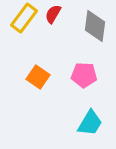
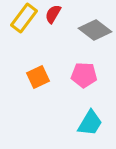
gray diamond: moved 4 px down; rotated 60 degrees counterclockwise
orange square: rotated 30 degrees clockwise
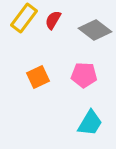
red semicircle: moved 6 px down
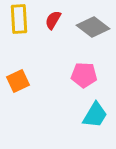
yellow rectangle: moved 5 px left, 1 px down; rotated 40 degrees counterclockwise
gray diamond: moved 2 px left, 3 px up
orange square: moved 20 px left, 4 px down
cyan trapezoid: moved 5 px right, 8 px up
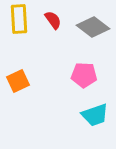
red semicircle: rotated 114 degrees clockwise
cyan trapezoid: rotated 40 degrees clockwise
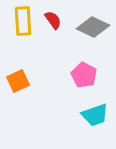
yellow rectangle: moved 4 px right, 2 px down
gray diamond: rotated 12 degrees counterclockwise
pink pentagon: rotated 25 degrees clockwise
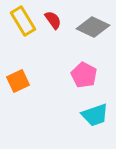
yellow rectangle: rotated 28 degrees counterclockwise
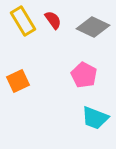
cyan trapezoid: moved 3 px down; rotated 40 degrees clockwise
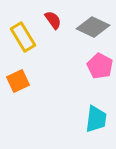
yellow rectangle: moved 16 px down
pink pentagon: moved 16 px right, 9 px up
cyan trapezoid: moved 1 px right, 1 px down; rotated 104 degrees counterclockwise
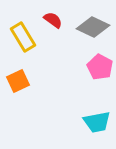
red semicircle: rotated 18 degrees counterclockwise
pink pentagon: moved 1 px down
cyan trapezoid: moved 1 px right, 3 px down; rotated 72 degrees clockwise
